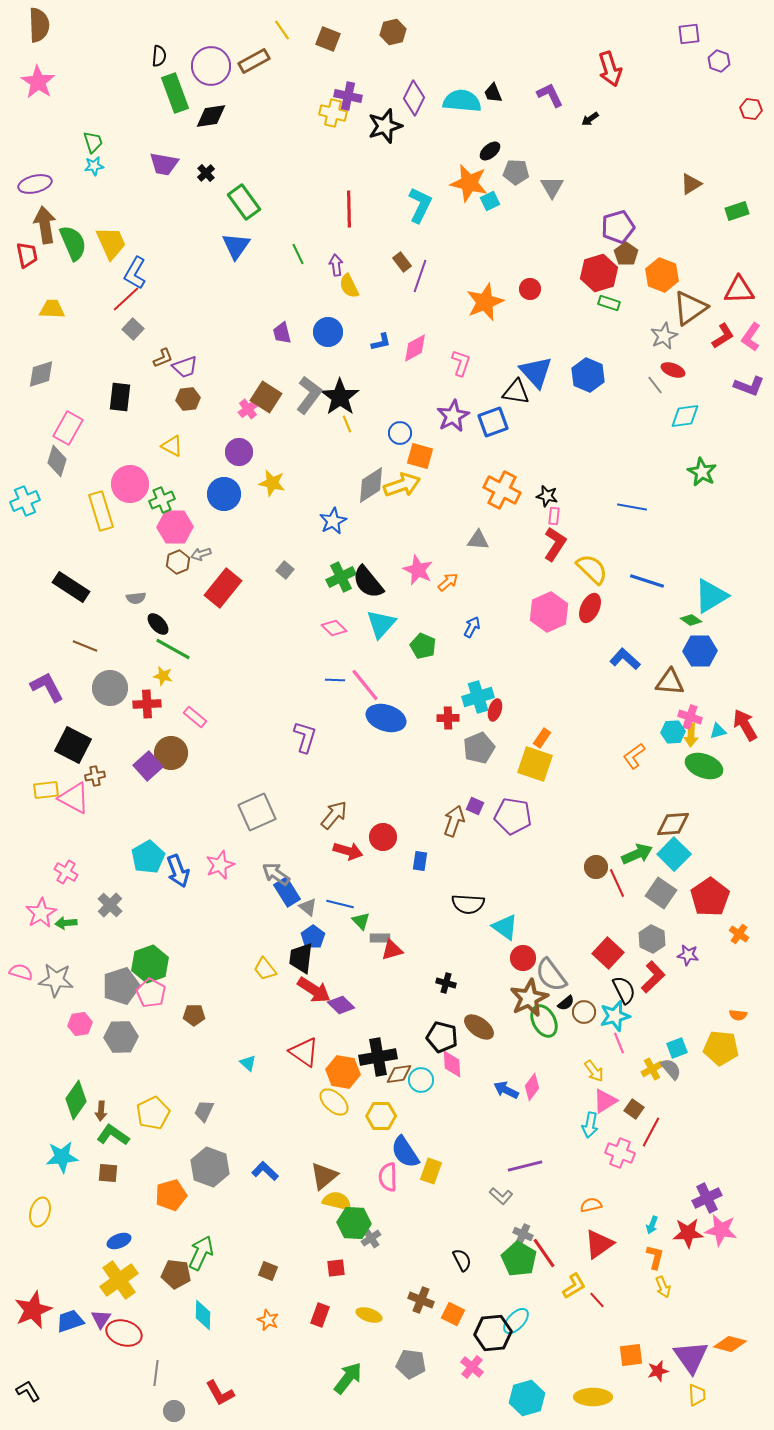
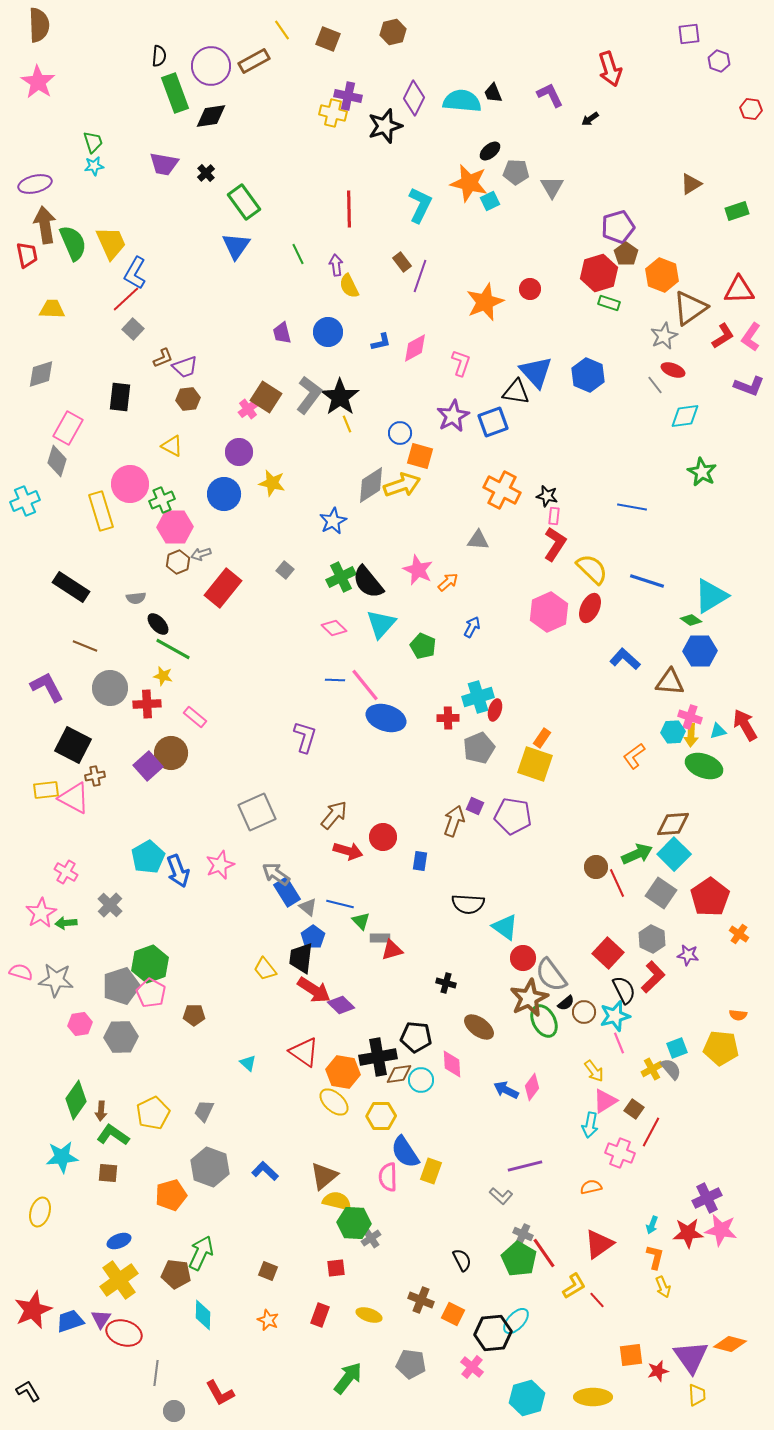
black pentagon at (442, 1037): moved 26 px left; rotated 8 degrees counterclockwise
orange semicircle at (591, 1205): moved 18 px up
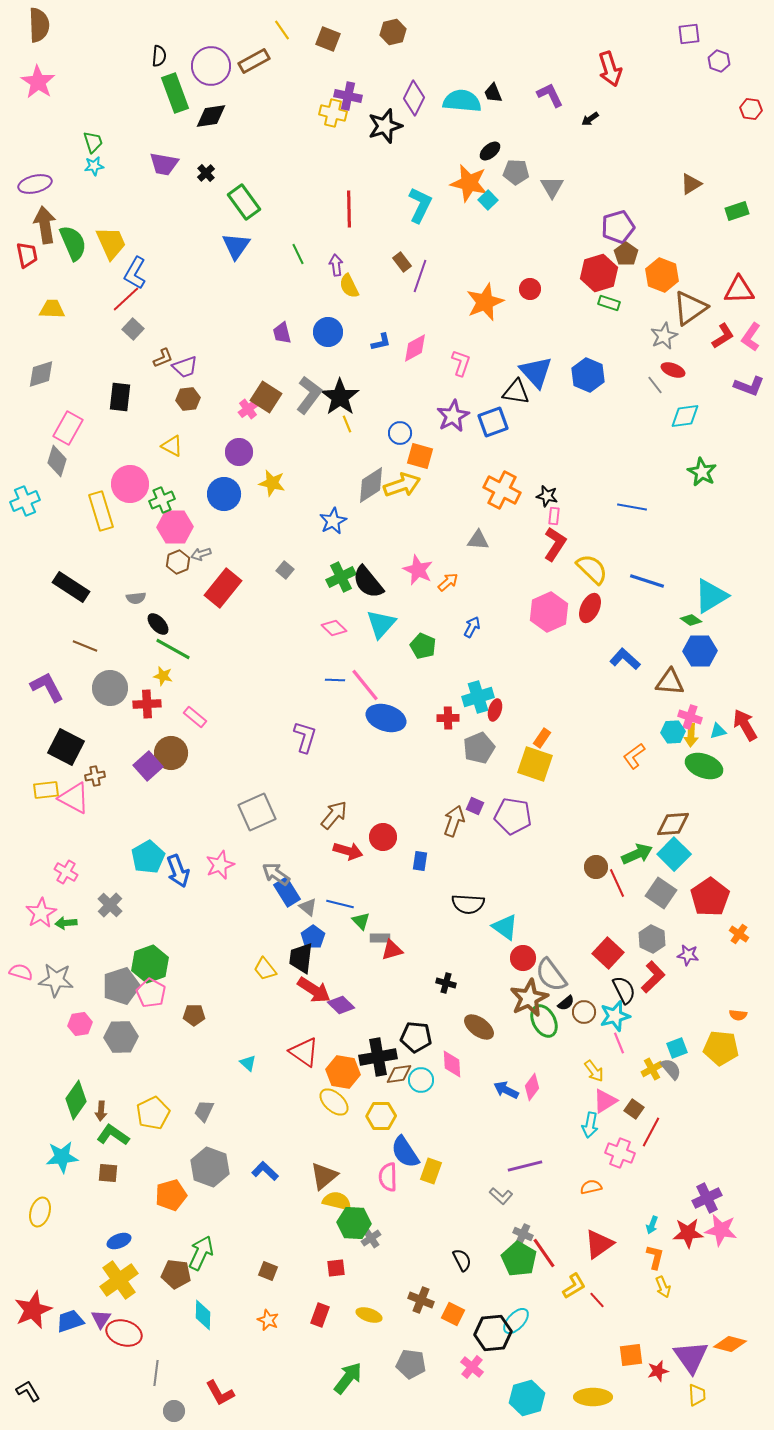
cyan square at (490, 201): moved 2 px left, 1 px up; rotated 18 degrees counterclockwise
black square at (73, 745): moved 7 px left, 2 px down
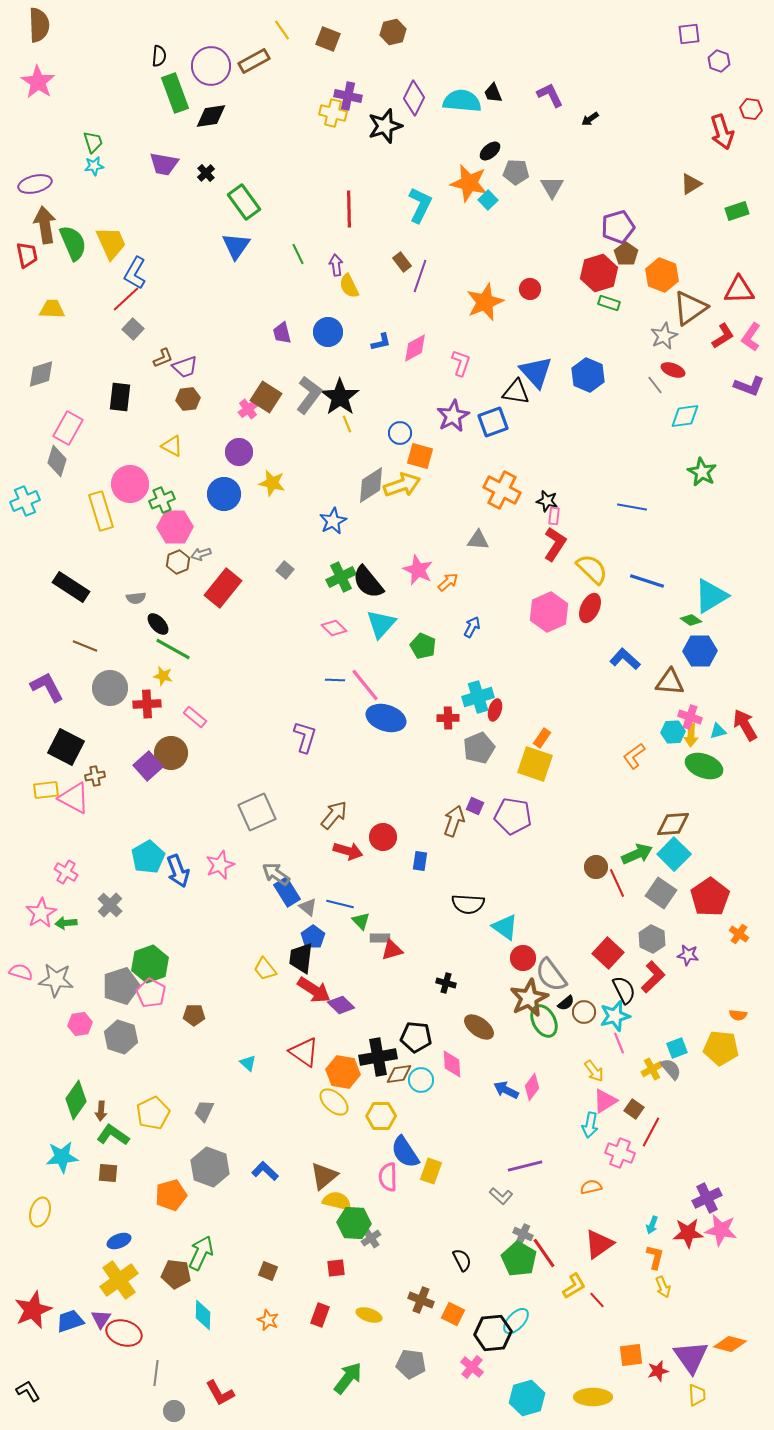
red arrow at (610, 69): moved 112 px right, 63 px down
black star at (547, 496): moved 5 px down
gray hexagon at (121, 1037): rotated 20 degrees clockwise
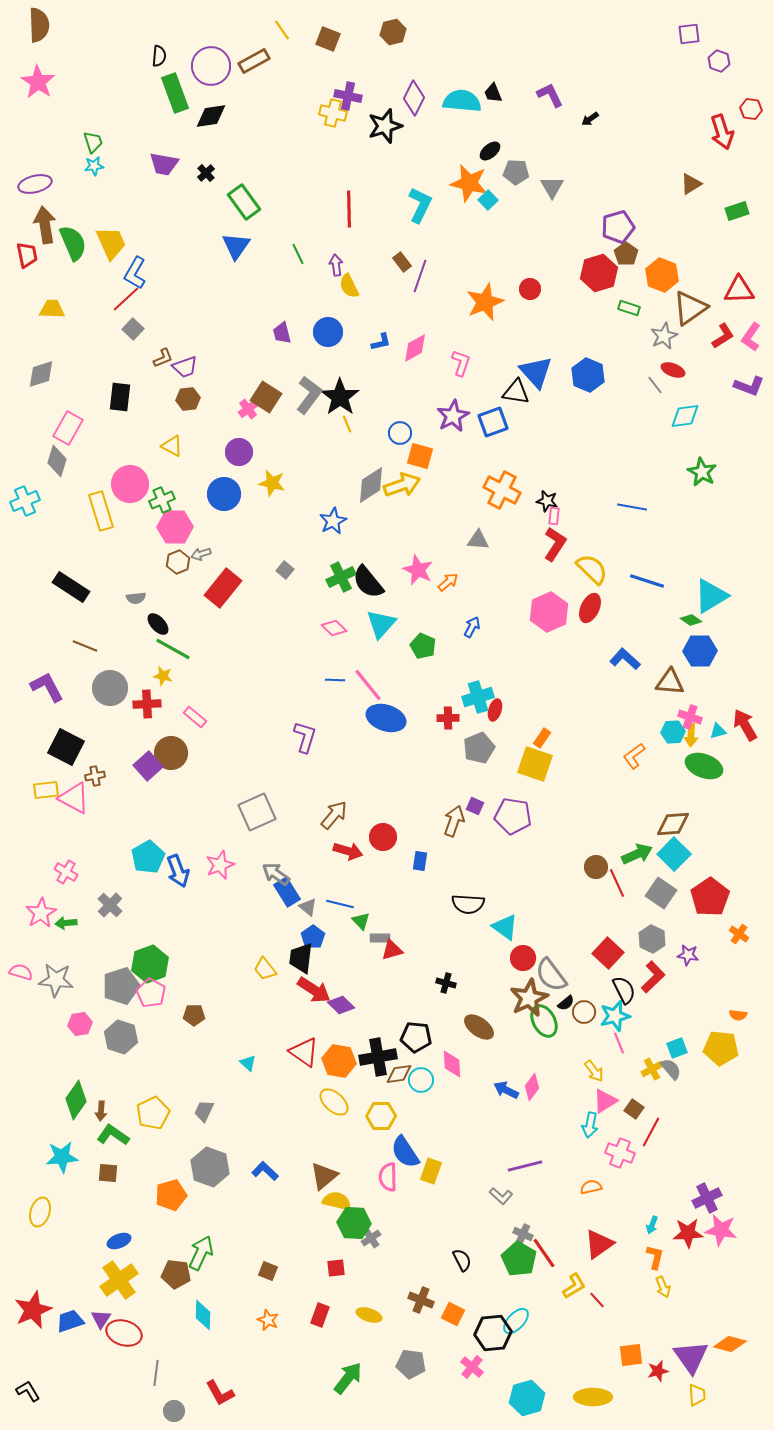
green rectangle at (609, 303): moved 20 px right, 5 px down
pink line at (365, 685): moved 3 px right
orange hexagon at (343, 1072): moved 4 px left, 11 px up
